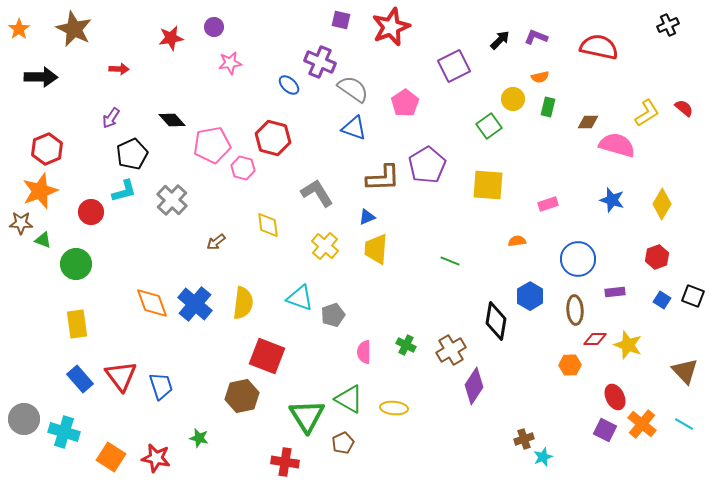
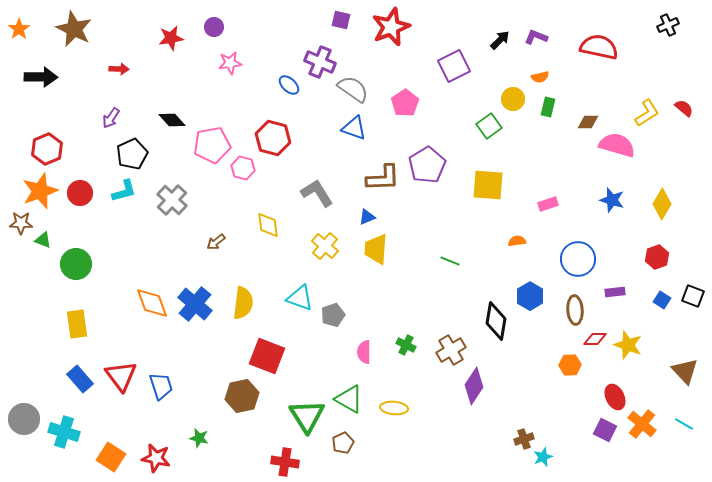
red circle at (91, 212): moved 11 px left, 19 px up
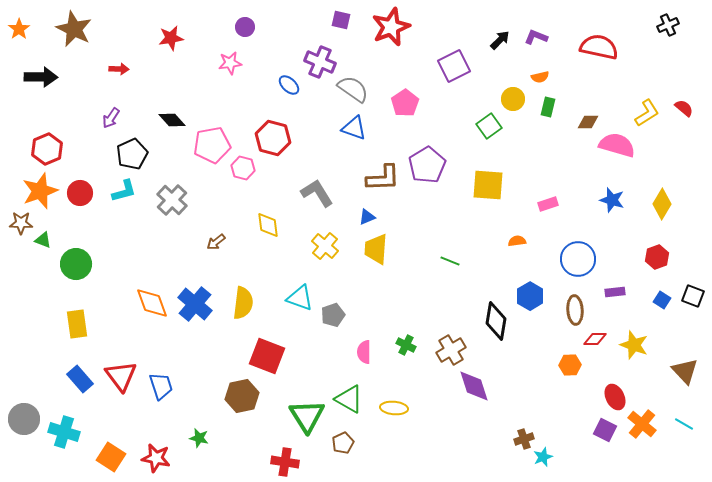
purple circle at (214, 27): moved 31 px right
yellow star at (628, 345): moved 6 px right
purple diamond at (474, 386): rotated 51 degrees counterclockwise
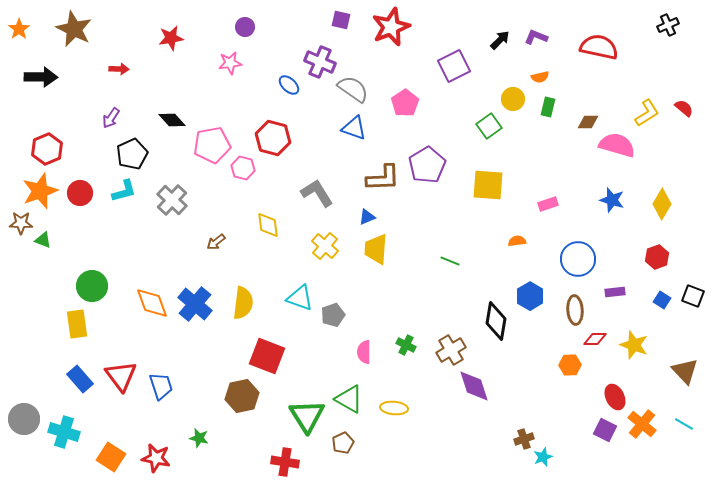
green circle at (76, 264): moved 16 px right, 22 px down
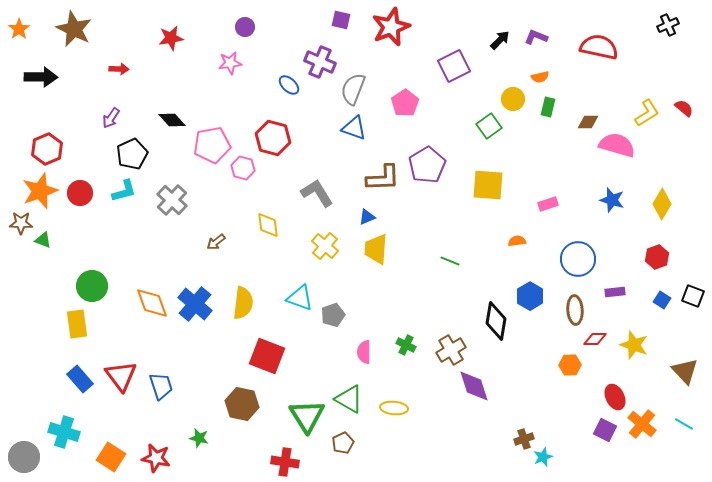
gray semicircle at (353, 89): rotated 104 degrees counterclockwise
brown hexagon at (242, 396): moved 8 px down; rotated 24 degrees clockwise
gray circle at (24, 419): moved 38 px down
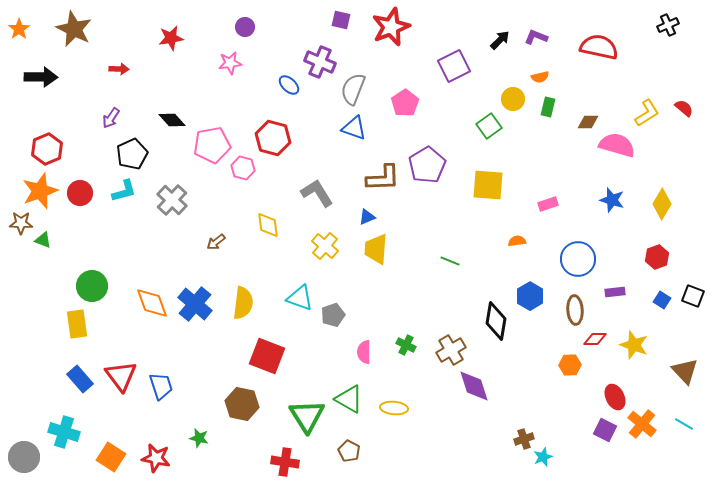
brown pentagon at (343, 443): moved 6 px right, 8 px down; rotated 20 degrees counterclockwise
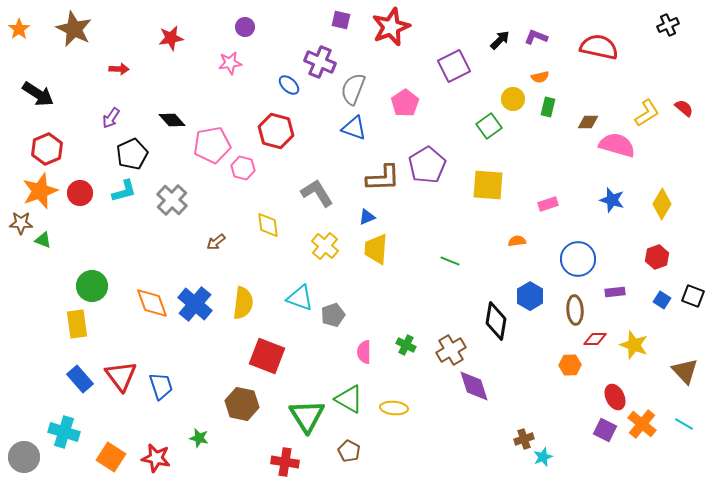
black arrow at (41, 77): moved 3 px left, 17 px down; rotated 32 degrees clockwise
red hexagon at (273, 138): moved 3 px right, 7 px up
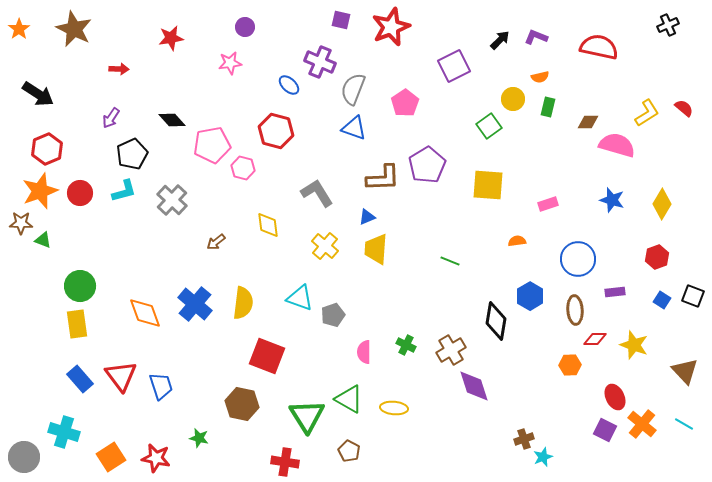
green circle at (92, 286): moved 12 px left
orange diamond at (152, 303): moved 7 px left, 10 px down
orange square at (111, 457): rotated 24 degrees clockwise
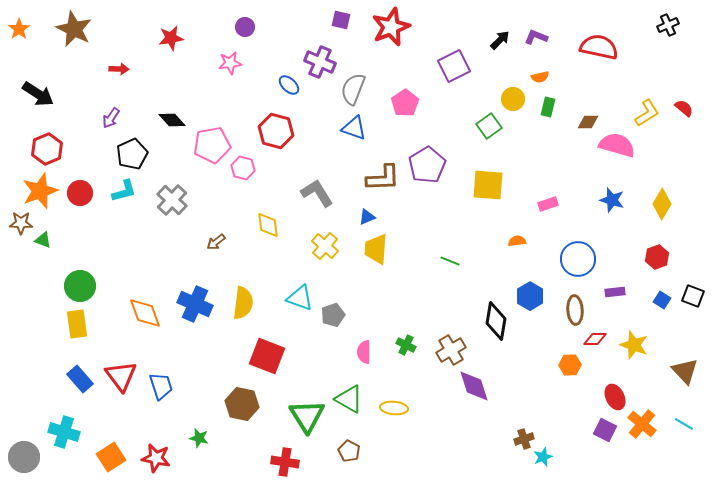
blue cross at (195, 304): rotated 16 degrees counterclockwise
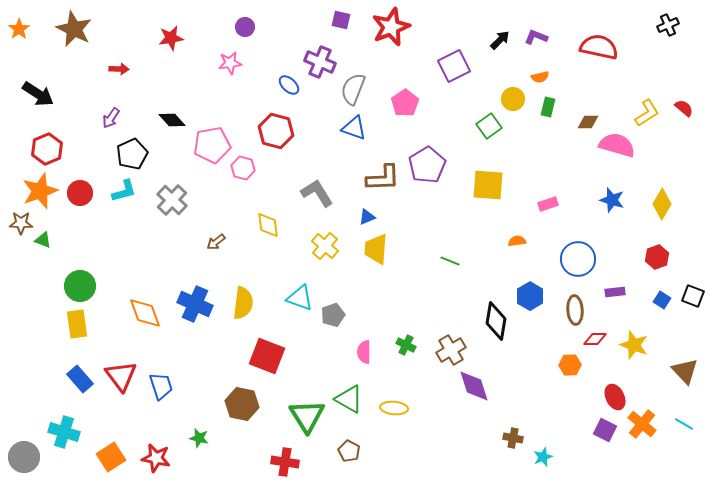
brown cross at (524, 439): moved 11 px left, 1 px up; rotated 30 degrees clockwise
